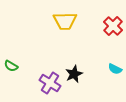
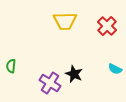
red cross: moved 6 px left
green semicircle: rotated 64 degrees clockwise
black star: rotated 24 degrees counterclockwise
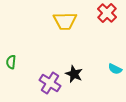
red cross: moved 13 px up
green semicircle: moved 4 px up
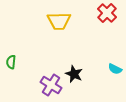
yellow trapezoid: moved 6 px left
purple cross: moved 1 px right, 2 px down
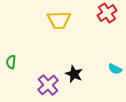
red cross: rotated 12 degrees clockwise
yellow trapezoid: moved 1 px up
purple cross: moved 3 px left; rotated 15 degrees clockwise
